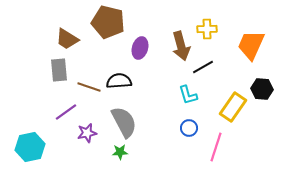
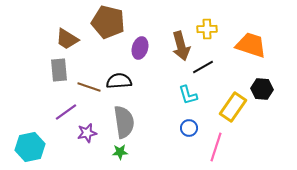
orange trapezoid: rotated 84 degrees clockwise
gray semicircle: rotated 20 degrees clockwise
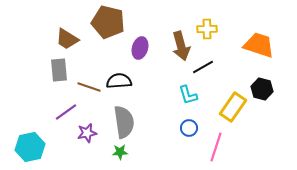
orange trapezoid: moved 8 px right
black hexagon: rotated 10 degrees clockwise
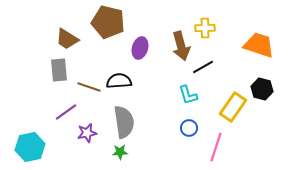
yellow cross: moved 2 px left, 1 px up
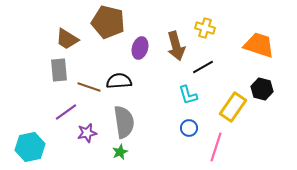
yellow cross: rotated 18 degrees clockwise
brown arrow: moved 5 px left
green star: rotated 21 degrees counterclockwise
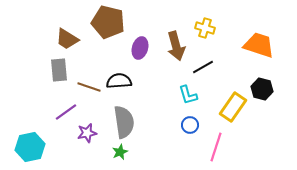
blue circle: moved 1 px right, 3 px up
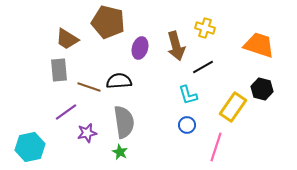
blue circle: moved 3 px left
green star: rotated 21 degrees counterclockwise
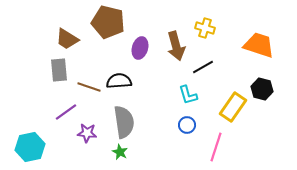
purple star: rotated 18 degrees clockwise
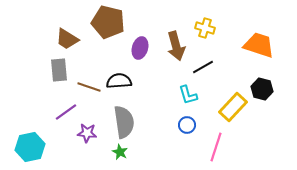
yellow rectangle: rotated 8 degrees clockwise
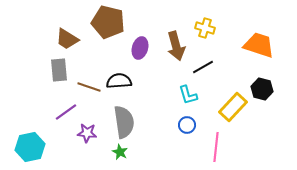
pink line: rotated 12 degrees counterclockwise
